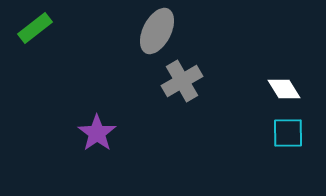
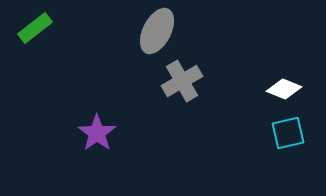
white diamond: rotated 36 degrees counterclockwise
cyan square: rotated 12 degrees counterclockwise
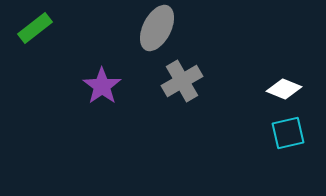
gray ellipse: moved 3 px up
purple star: moved 5 px right, 47 px up
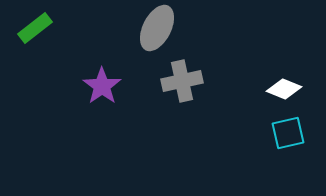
gray cross: rotated 18 degrees clockwise
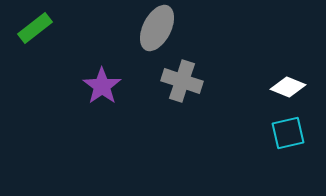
gray cross: rotated 30 degrees clockwise
white diamond: moved 4 px right, 2 px up
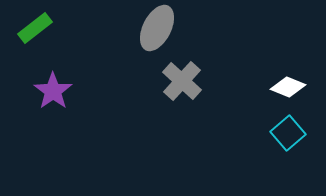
gray cross: rotated 24 degrees clockwise
purple star: moved 49 px left, 5 px down
cyan square: rotated 28 degrees counterclockwise
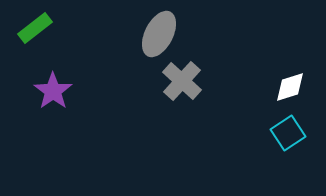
gray ellipse: moved 2 px right, 6 px down
white diamond: moved 2 px right; rotated 40 degrees counterclockwise
cyan square: rotated 8 degrees clockwise
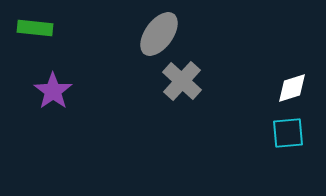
green rectangle: rotated 44 degrees clockwise
gray ellipse: rotated 9 degrees clockwise
white diamond: moved 2 px right, 1 px down
cyan square: rotated 28 degrees clockwise
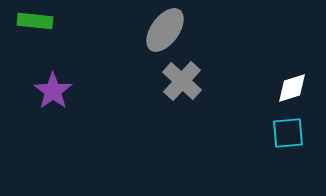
green rectangle: moved 7 px up
gray ellipse: moved 6 px right, 4 px up
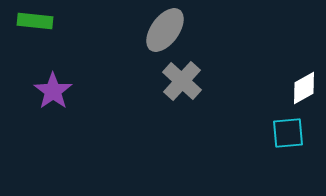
white diamond: moved 12 px right; rotated 12 degrees counterclockwise
